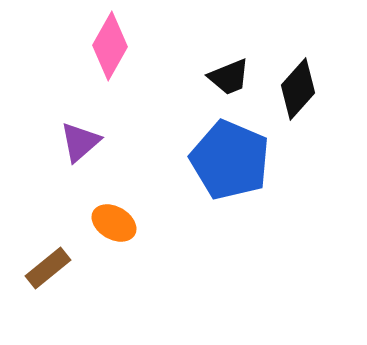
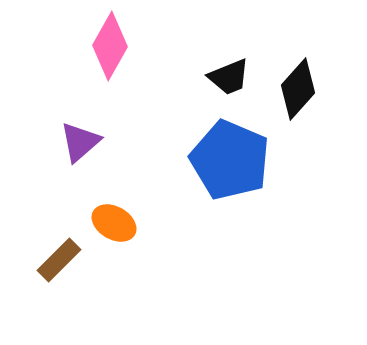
brown rectangle: moved 11 px right, 8 px up; rotated 6 degrees counterclockwise
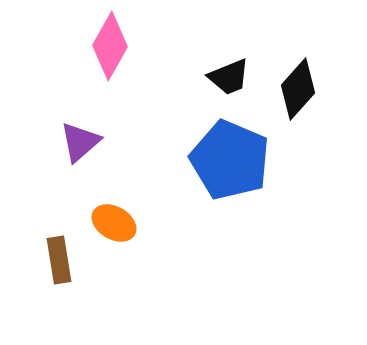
brown rectangle: rotated 54 degrees counterclockwise
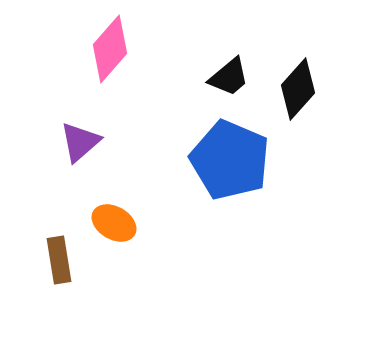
pink diamond: moved 3 px down; rotated 12 degrees clockwise
black trapezoid: rotated 18 degrees counterclockwise
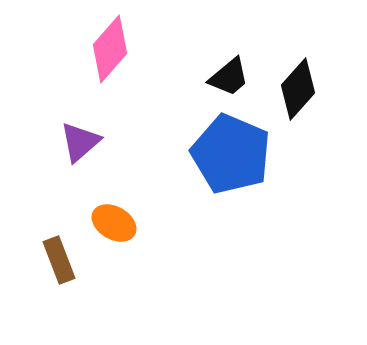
blue pentagon: moved 1 px right, 6 px up
brown rectangle: rotated 12 degrees counterclockwise
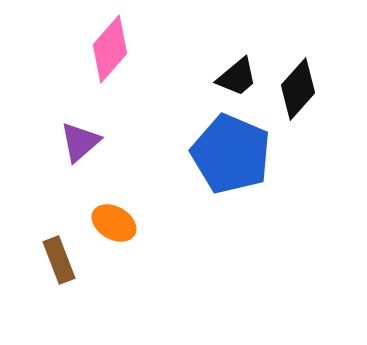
black trapezoid: moved 8 px right
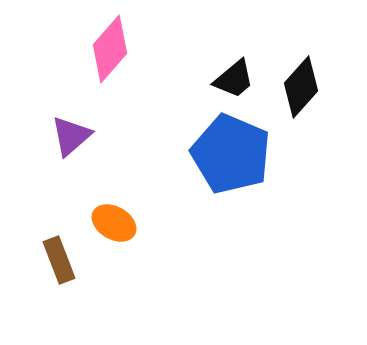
black trapezoid: moved 3 px left, 2 px down
black diamond: moved 3 px right, 2 px up
purple triangle: moved 9 px left, 6 px up
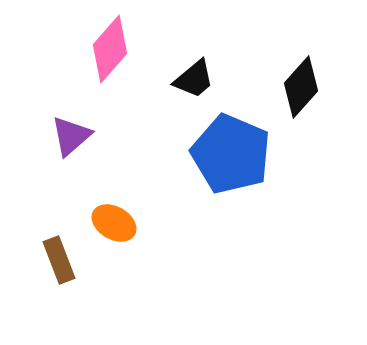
black trapezoid: moved 40 px left
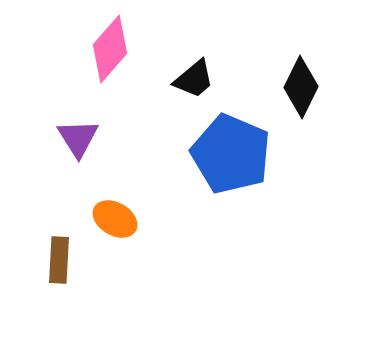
black diamond: rotated 16 degrees counterclockwise
purple triangle: moved 7 px right, 2 px down; rotated 21 degrees counterclockwise
orange ellipse: moved 1 px right, 4 px up
brown rectangle: rotated 24 degrees clockwise
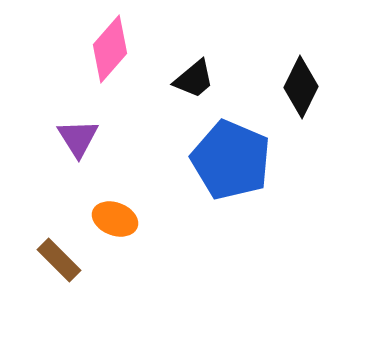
blue pentagon: moved 6 px down
orange ellipse: rotated 9 degrees counterclockwise
brown rectangle: rotated 48 degrees counterclockwise
